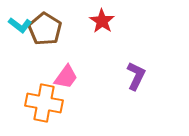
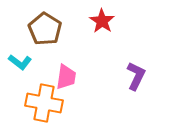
cyan L-shape: moved 37 px down
pink trapezoid: rotated 28 degrees counterclockwise
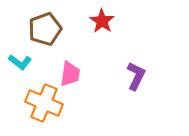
brown pentagon: rotated 20 degrees clockwise
pink trapezoid: moved 4 px right, 3 px up
orange cross: rotated 12 degrees clockwise
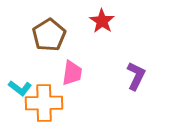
brown pentagon: moved 4 px right, 6 px down; rotated 12 degrees counterclockwise
cyan L-shape: moved 26 px down
pink trapezoid: moved 2 px right, 1 px up
orange cross: rotated 24 degrees counterclockwise
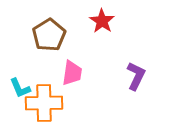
cyan L-shape: rotated 30 degrees clockwise
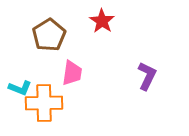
purple L-shape: moved 11 px right
cyan L-shape: rotated 45 degrees counterclockwise
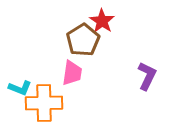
brown pentagon: moved 34 px right, 5 px down
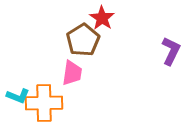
red star: moved 3 px up
purple L-shape: moved 24 px right, 25 px up
cyan L-shape: moved 2 px left, 8 px down
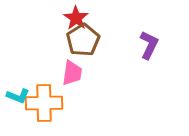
red star: moved 26 px left
purple L-shape: moved 22 px left, 6 px up
